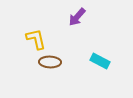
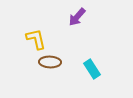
cyan rectangle: moved 8 px left, 8 px down; rotated 30 degrees clockwise
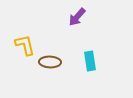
yellow L-shape: moved 11 px left, 6 px down
cyan rectangle: moved 2 px left, 8 px up; rotated 24 degrees clockwise
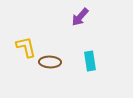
purple arrow: moved 3 px right
yellow L-shape: moved 1 px right, 2 px down
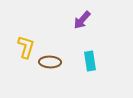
purple arrow: moved 2 px right, 3 px down
yellow L-shape: rotated 30 degrees clockwise
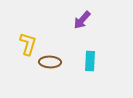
yellow L-shape: moved 2 px right, 3 px up
cyan rectangle: rotated 12 degrees clockwise
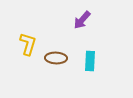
brown ellipse: moved 6 px right, 4 px up
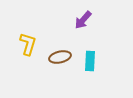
purple arrow: moved 1 px right
brown ellipse: moved 4 px right, 1 px up; rotated 15 degrees counterclockwise
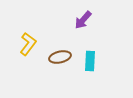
yellow L-shape: rotated 20 degrees clockwise
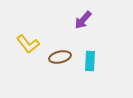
yellow L-shape: rotated 105 degrees clockwise
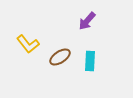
purple arrow: moved 4 px right, 1 px down
brown ellipse: rotated 20 degrees counterclockwise
